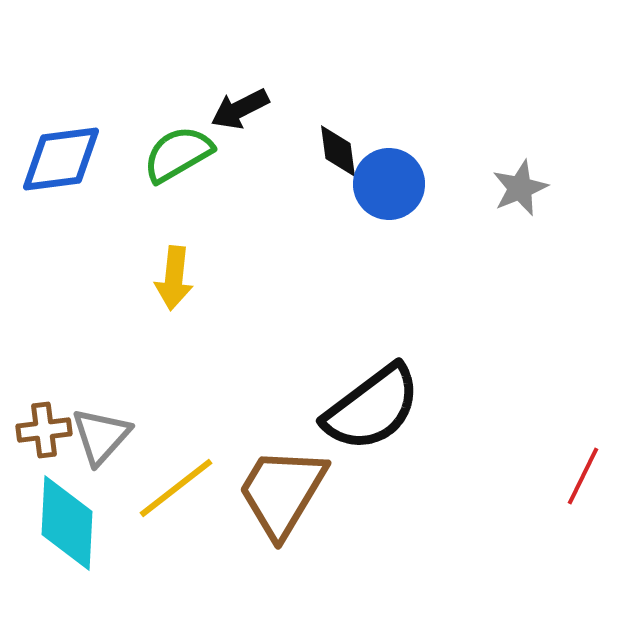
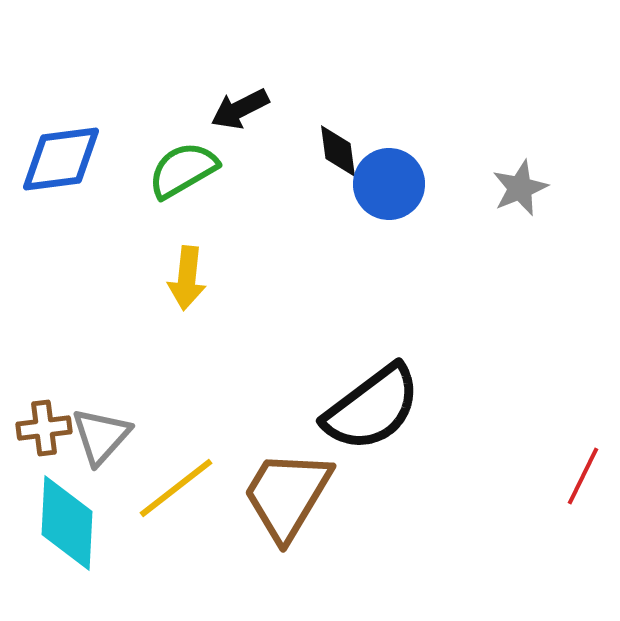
green semicircle: moved 5 px right, 16 px down
yellow arrow: moved 13 px right
brown cross: moved 2 px up
brown trapezoid: moved 5 px right, 3 px down
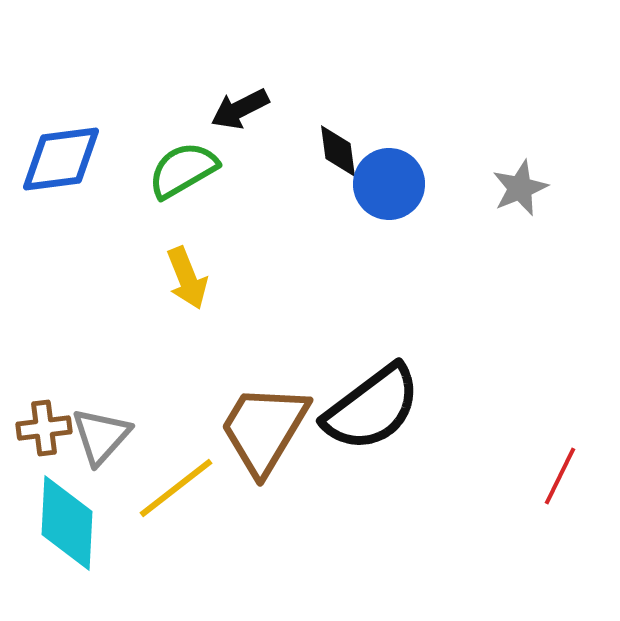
yellow arrow: rotated 28 degrees counterclockwise
red line: moved 23 px left
brown trapezoid: moved 23 px left, 66 px up
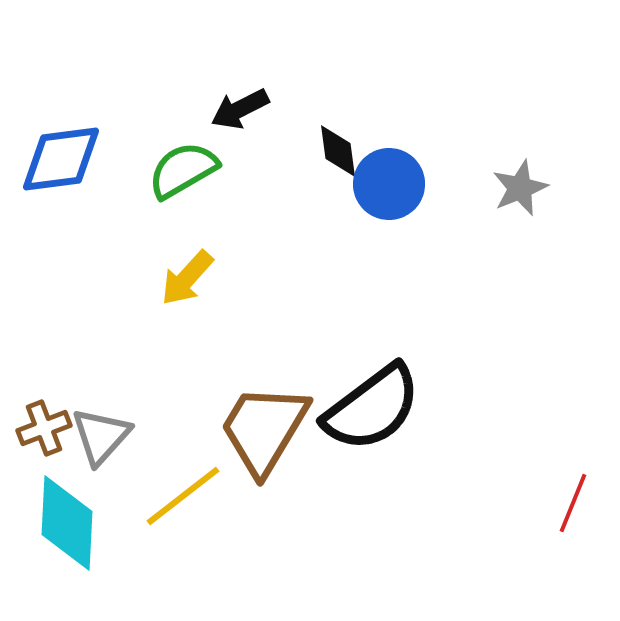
yellow arrow: rotated 64 degrees clockwise
brown cross: rotated 14 degrees counterclockwise
red line: moved 13 px right, 27 px down; rotated 4 degrees counterclockwise
yellow line: moved 7 px right, 8 px down
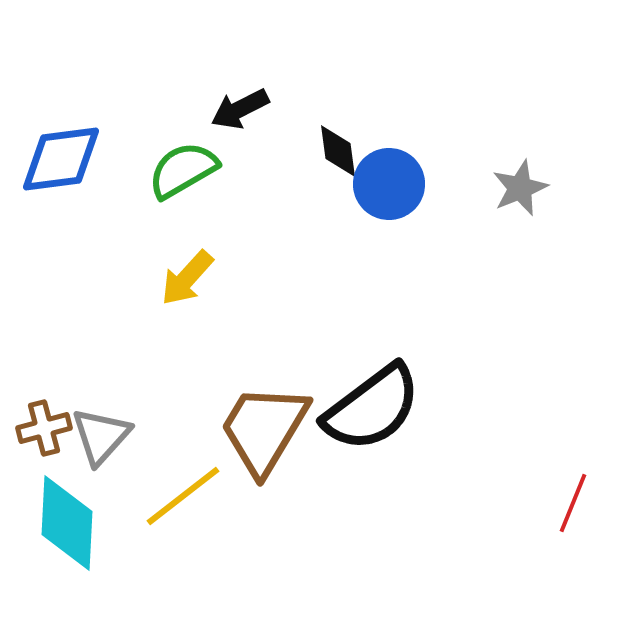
brown cross: rotated 6 degrees clockwise
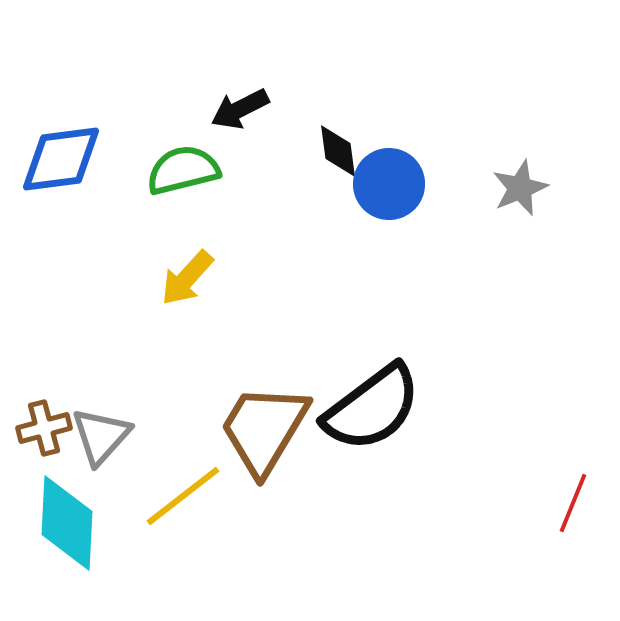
green semicircle: rotated 16 degrees clockwise
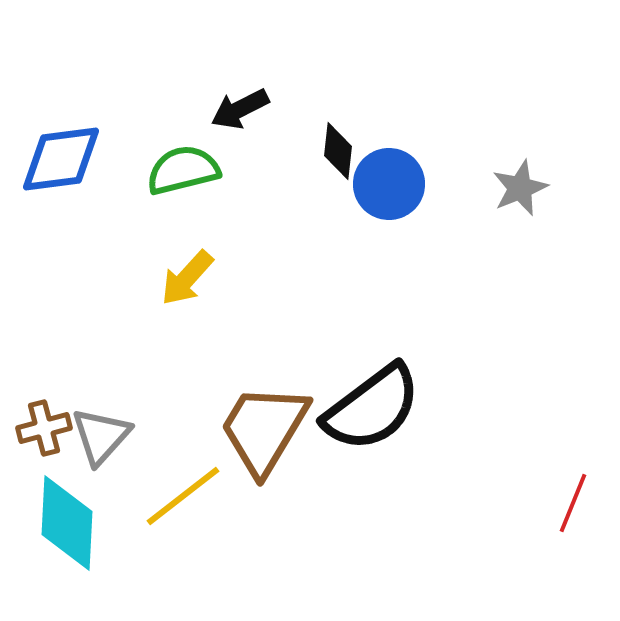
black diamond: rotated 14 degrees clockwise
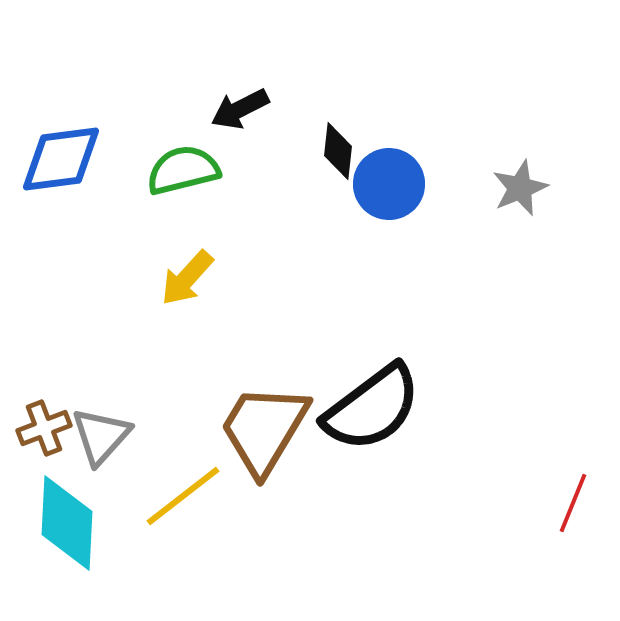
brown cross: rotated 6 degrees counterclockwise
